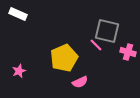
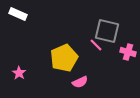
pink star: moved 2 px down; rotated 16 degrees counterclockwise
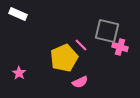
pink line: moved 15 px left
pink cross: moved 8 px left, 5 px up
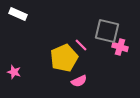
pink star: moved 5 px left, 1 px up; rotated 16 degrees counterclockwise
pink semicircle: moved 1 px left, 1 px up
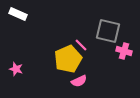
gray square: moved 1 px right
pink cross: moved 4 px right, 4 px down
yellow pentagon: moved 4 px right, 1 px down
pink star: moved 2 px right, 3 px up
